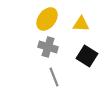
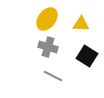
gray line: moved 1 px left, 1 px up; rotated 42 degrees counterclockwise
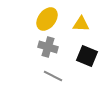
black square: rotated 10 degrees counterclockwise
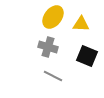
yellow ellipse: moved 6 px right, 2 px up
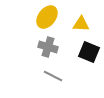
yellow ellipse: moved 6 px left
black square: moved 2 px right, 4 px up
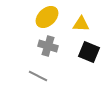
yellow ellipse: rotated 10 degrees clockwise
gray cross: moved 1 px up
gray line: moved 15 px left
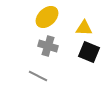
yellow triangle: moved 3 px right, 4 px down
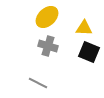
gray line: moved 7 px down
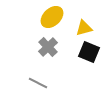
yellow ellipse: moved 5 px right
yellow triangle: rotated 18 degrees counterclockwise
gray cross: moved 1 px down; rotated 30 degrees clockwise
